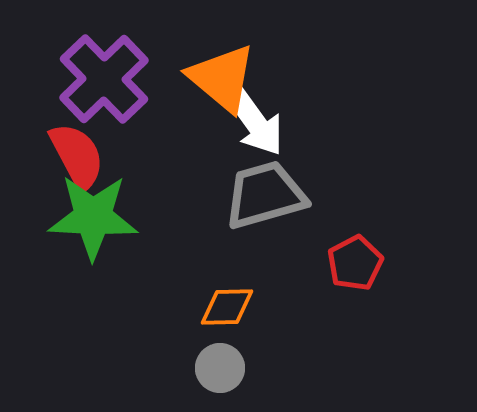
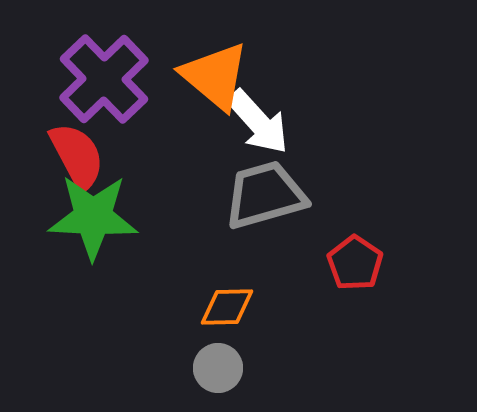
orange triangle: moved 7 px left, 2 px up
white arrow: moved 3 px right; rotated 6 degrees counterclockwise
red pentagon: rotated 10 degrees counterclockwise
gray circle: moved 2 px left
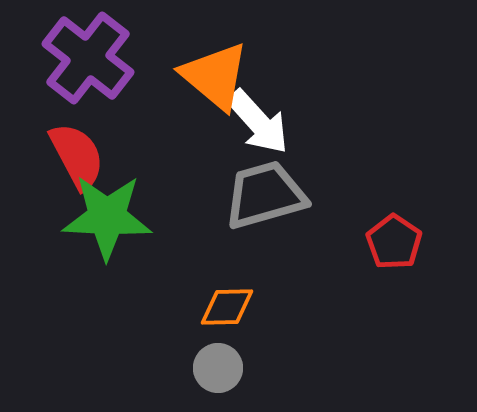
purple cross: moved 16 px left, 21 px up; rotated 8 degrees counterclockwise
green star: moved 14 px right
red pentagon: moved 39 px right, 21 px up
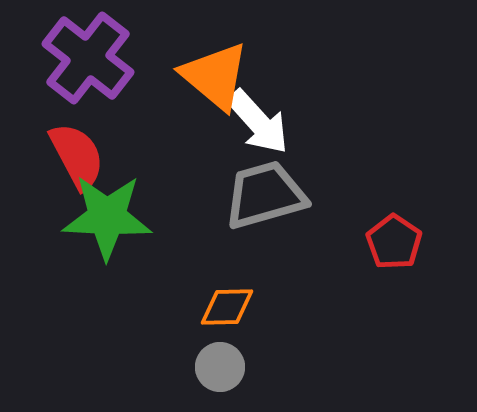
gray circle: moved 2 px right, 1 px up
